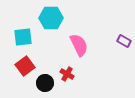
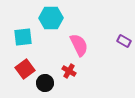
red square: moved 3 px down
red cross: moved 2 px right, 3 px up
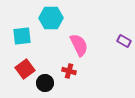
cyan square: moved 1 px left, 1 px up
red cross: rotated 16 degrees counterclockwise
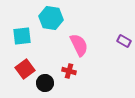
cyan hexagon: rotated 10 degrees clockwise
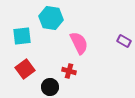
pink semicircle: moved 2 px up
black circle: moved 5 px right, 4 px down
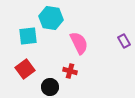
cyan square: moved 6 px right
purple rectangle: rotated 32 degrees clockwise
red cross: moved 1 px right
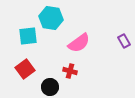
pink semicircle: rotated 80 degrees clockwise
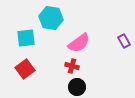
cyan square: moved 2 px left, 2 px down
red cross: moved 2 px right, 5 px up
black circle: moved 27 px right
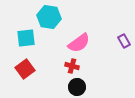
cyan hexagon: moved 2 px left, 1 px up
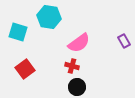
cyan square: moved 8 px left, 6 px up; rotated 24 degrees clockwise
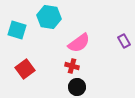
cyan square: moved 1 px left, 2 px up
